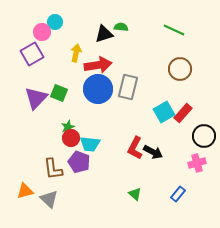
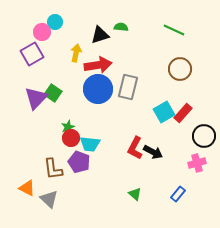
black triangle: moved 4 px left, 1 px down
green square: moved 6 px left; rotated 12 degrees clockwise
orange triangle: moved 2 px right, 3 px up; rotated 42 degrees clockwise
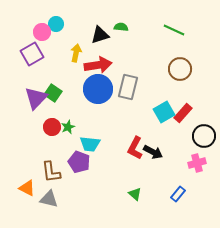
cyan circle: moved 1 px right, 2 px down
red circle: moved 19 px left, 11 px up
brown L-shape: moved 2 px left, 3 px down
gray triangle: rotated 30 degrees counterclockwise
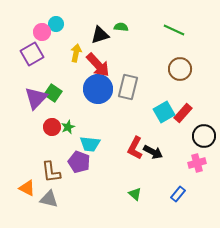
red arrow: rotated 56 degrees clockwise
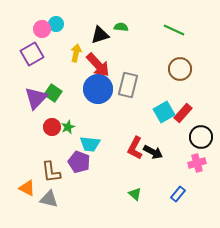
pink circle: moved 3 px up
gray rectangle: moved 2 px up
black circle: moved 3 px left, 1 px down
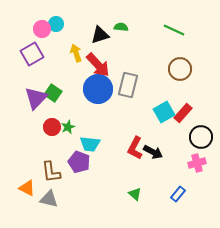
yellow arrow: rotated 30 degrees counterclockwise
